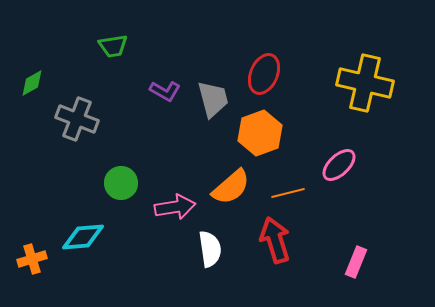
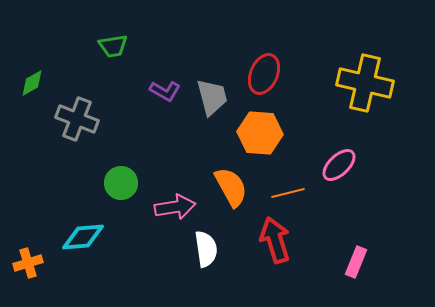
gray trapezoid: moved 1 px left, 2 px up
orange hexagon: rotated 24 degrees clockwise
orange semicircle: rotated 78 degrees counterclockwise
white semicircle: moved 4 px left
orange cross: moved 4 px left, 4 px down
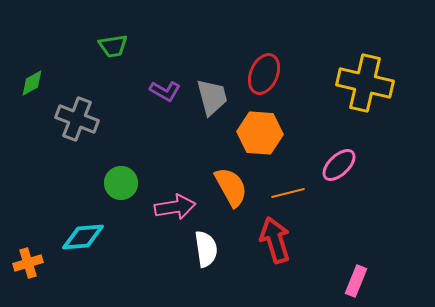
pink rectangle: moved 19 px down
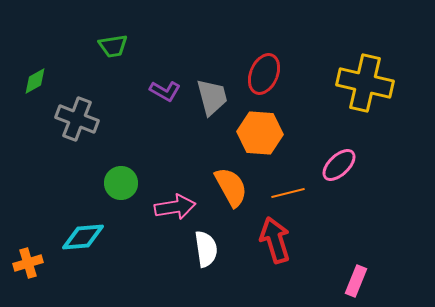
green diamond: moved 3 px right, 2 px up
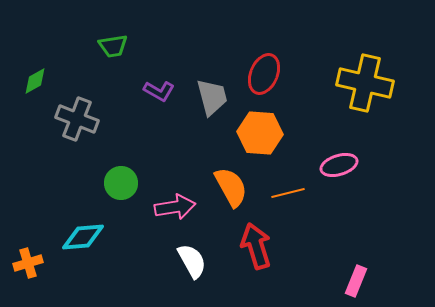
purple L-shape: moved 6 px left
pink ellipse: rotated 27 degrees clockwise
red arrow: moved 19 px left, 6 px down
white semicircle: moved 14 px left, 12 px down; rotated 21 degrees counterclockwise
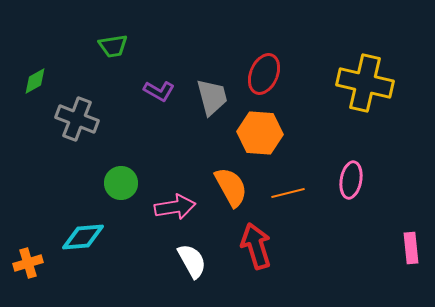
pink ellipse: moved 12 px right, 15 px down; rotated 63 degrees counterclockwise
pink rectangle: moved 55 px right, 33 px up; rotated 28 degrees counterclockwise
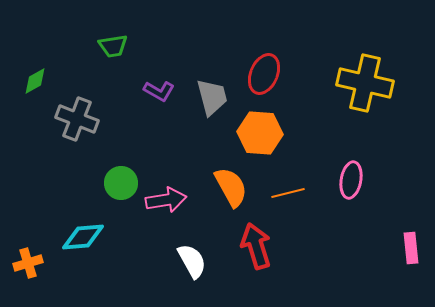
pink arrow: moved 9 px left, 7 px up
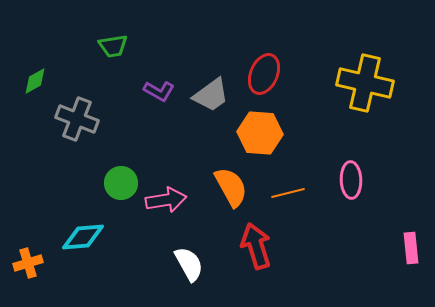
gray trapezoid: moved 1 px left, 2 px up; rotated 69 degrees clockwise
pink ellipse: rotated 12 degrees counterclockwise
white semicircle: moved 3 px left, 3 px down
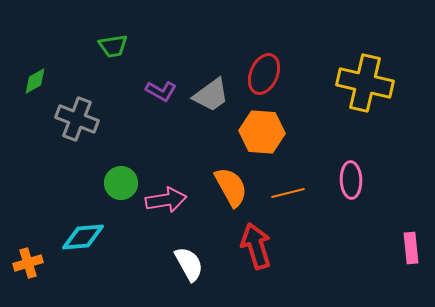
purple L-shape: moved 2 px right
orange hexagon: moved 2 px right, 1 px up
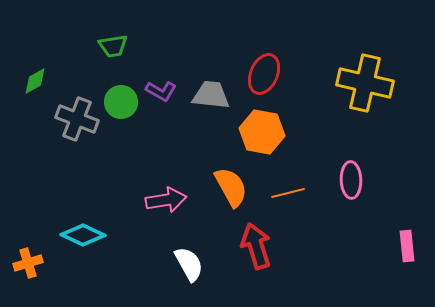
gray trapezoid: rotated 138 degrees counterclockwise
orange hexagon: rotated 6 degrees clockwise
green circle: moved 81 px up
cyan diamond: moved 2 px up; rotated 30 degrees clockwise
pink rectangle: moved 4 px left, 2 px up
